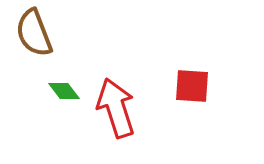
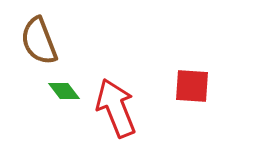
brown semicircle: moved 5 px right, 8 px down
red arrow: rotated 4 degrees counterclockwise
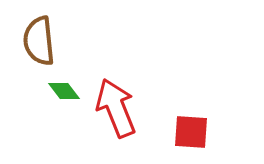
brown semicircle: rotated 15 degrees clockwise
red square: moved 1 px left, 46 px down
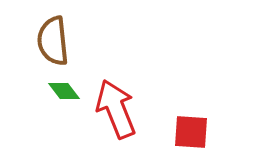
brown semicircle: moved 14 px right
red arrow: moved 1 px down
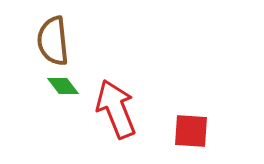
green diamond: moved 1 px left, 5 px up
red square: moved 1 px up
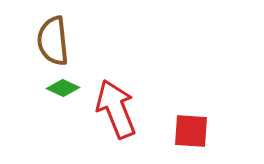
green diamond: moved 2 px down; rotated 28 degrees counterclockwise
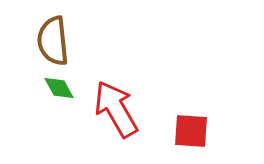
green diamond: moved 4 px left; rotated 36 degrees clockwise
red arrow: rotated 8 degrees counterclockwise
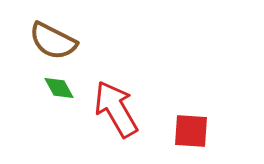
brown semicircle: rotated 57 degrees counterclockwise
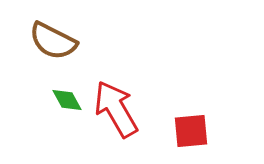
green diamond: moved 8 px right, 12 px down
red square: rotated 9 degrees counterclockwise
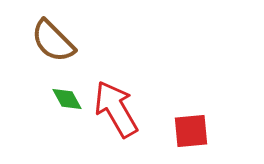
brown semicircle: rotated 18 degrees clockwise
green diamond: moved 1 px up
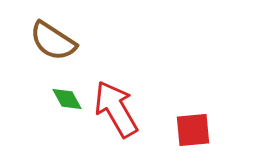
brown semicircle: rotated 12 degrees counterclockwise
red square: moved 2 px right, 1 px up
